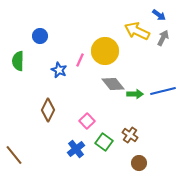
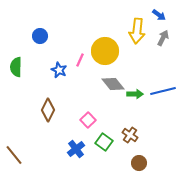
yellow arrow: rotated 110 degrees counterclockwise
green semicircle: moved 2 px left, 6 px down
pink square: moved 1 px right, 1 px up
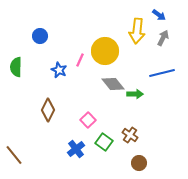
blue line: moved 1 px left, 18 px up
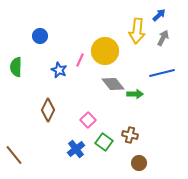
blue arrow: rotated 80 degrees counterclockwise
brown cross: rotated 21 degrees counterclockwise
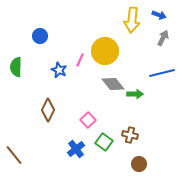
blue arrow: rotated 64 degrees clockwise
yellow arrow: moved 5 px left, 11 px up
brown circle: moved 1 px down
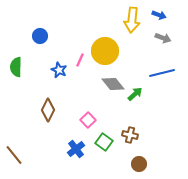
gray arrow: rotated 84 degrees clockwise
green arrow: rotated 42 degrees counterclockwise
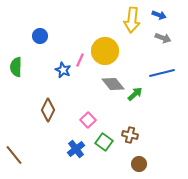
blue star: moved 4 px right
